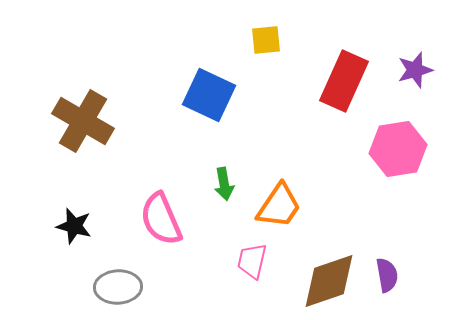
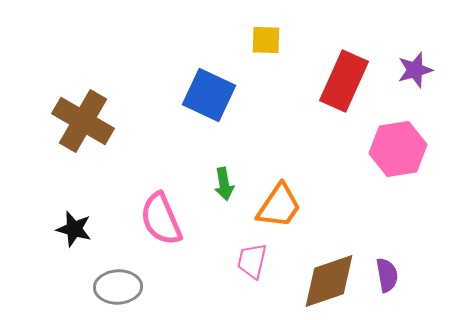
yellow square: rotated 8 degrees clockwise
black star: moved 3 px down
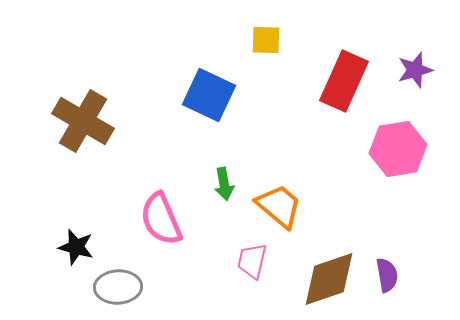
orange trapezoid: rotated 84 degrees counterclockwise
black star: moved 2 px right, 18 px down
brown diamond: moved 2 px up
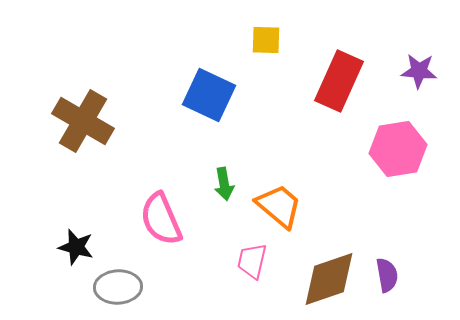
purple star: moved 4 px right, 1 px down; rotated 21 degrees clockwise
red rectangle: moved 5 px left
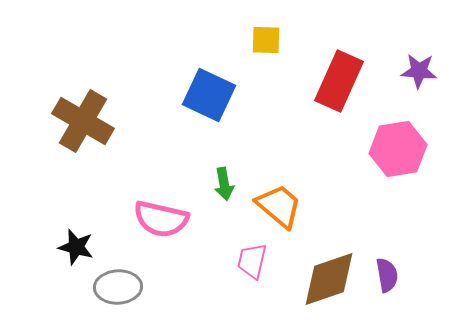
pink semicircle: rotated 54 degrees counterclockwise
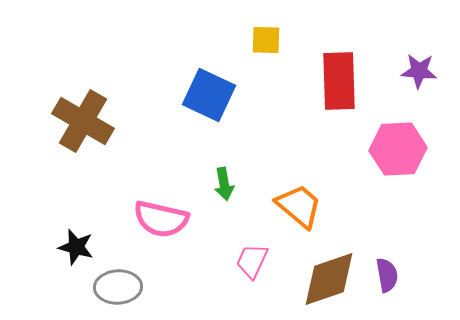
red rectangle: rotated 26 degrees counterclockwise
pink hexagon: rotated 6 degrees clockwise
orange trapezoid: moved 20 px right
pink trapezoid: rotated 12 degrees clockwise
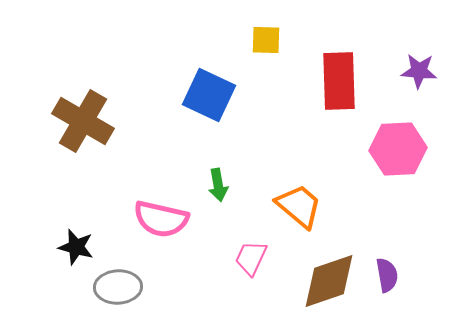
green arrow: moved 6 px left, 1 px down
pink trapezoid: moved 1 px left, 3 px up
brown diamond: moved 2 px down
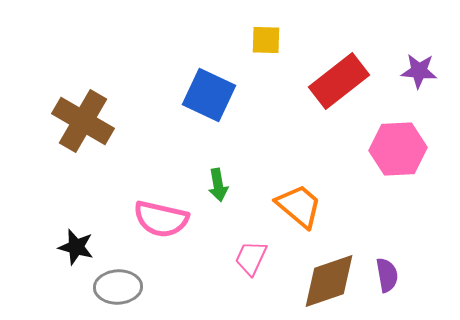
red rectangle: rotated 54 degrees clockwise
